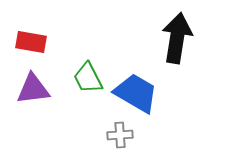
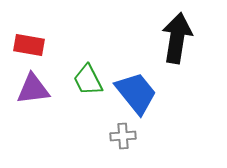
red rectangle: moved 2 px left, 3 px down
green trapezoid: moved 2 px down
blue trapezoid: rotated 21 degrees clockwise
gray cross: moved 3 px right, 1 px down
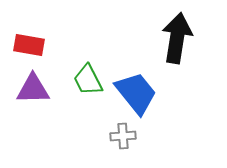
purple triangle: rotated 6 degrees clockwise
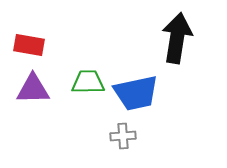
green trapezoid: moved 2 px down; rotated 116 degrees clockwise
blue trapezoid: rotated 117 degrees clockwise
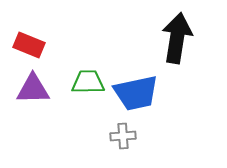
red rectangle: rotated 12 degrees clockwise
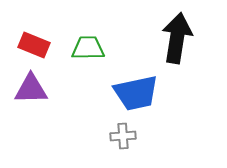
red rectangle: moved 5 px right
green trapezoid: moved 34 px up
purple triangle: moved 2 px left
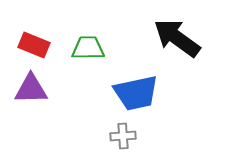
black arrow: rotated 63 degrees counterclockwise
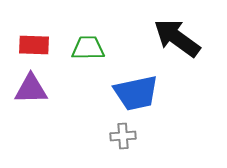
red rectangle: rotated 20 degrees counterclockwise
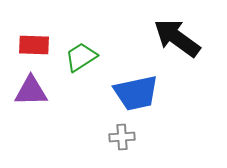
green trapezoid: moved 7 px left, 9 px down; rotated 32 degrees counterclockwise
purple triangle: moved 2 px down
gray cross: moved 1 px left, 1 px down
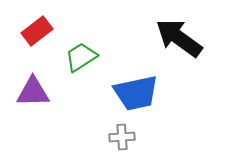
black arrow: moved 2 px right
red rectangle: moved 3 px right, 14 px up; rotated 40 degrees counterclockwise
purple triangle: moved 2 px right, 1 px down
